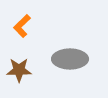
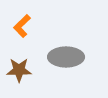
gray ellipse: moved 4 px left, 2 px up
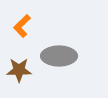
gray ellipse: moved 7 px left, 1 px up
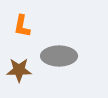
orange L-shape: rotated 35 degrees counterclockwise
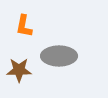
orange L-shape: moved 2 px right
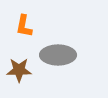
gray ellipse: moved 1 px left, 1 px up
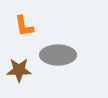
orange L-shape: rotated 20 degrees counterclockwise
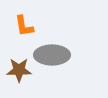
gray ellipse: moved 6 px left
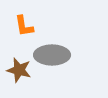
brown star: rotated 15 degrees clockwise
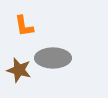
gray ellipse: moved 1 px right, 3 px down
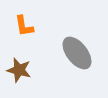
gray ellipse: moved 24 px right, 5 px up; rotated 52 degrees clockwise
